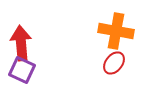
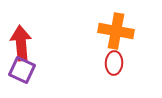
red ellipse: rotated 35 degrees counterclockwise
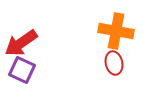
red arrow: rotated 120 degrees counterclockwise
red ellipse: rotated 15 degrees counterclockwise
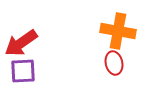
orange cross: moved 2 px right
purple square: moved 1 px right, 1 px down; rotated 28 degrees counterclockwise
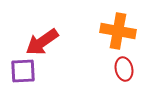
red arrow: moved 21 px right, 1 px up
red ellipse: moved 10 px right, 6 px down
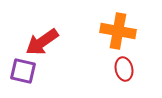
purple square: rotated 16 degrees clockwise
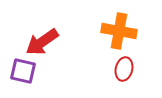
orange cross: moved 1 px right
red ellipse: rotated 25 degrees clockwise
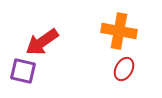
red ellipse: rotated 15 degrees clockwise
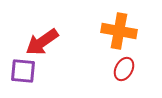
purple square: rotated 8 degrees counterclockwise
